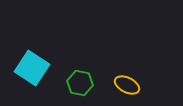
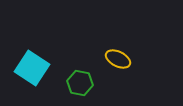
yellow ellipse: moved 9 px left, 26 px up
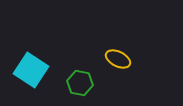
cyan square: moved 1 px left, 2 px down
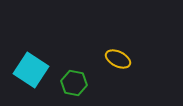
green hexagon: moved 6 px left
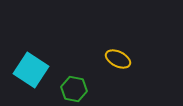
green hexagon: moved 6 px down
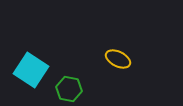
green hexagon: moved 5 px left
